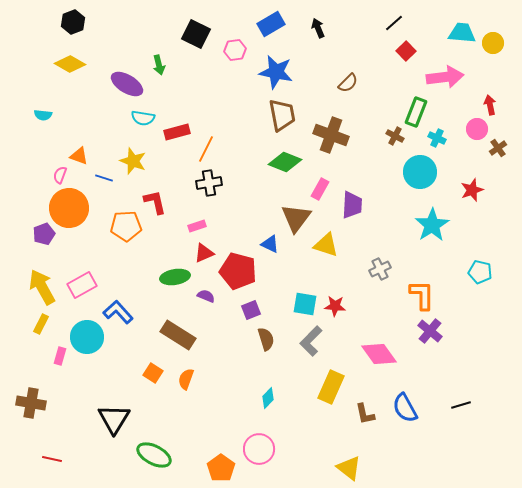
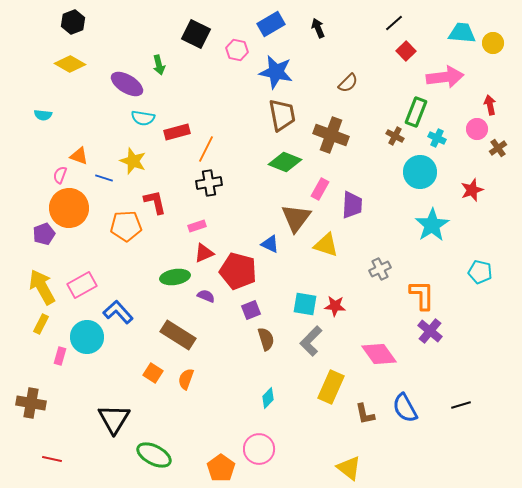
pink hexagon at (235, 50): moved 2 px right; rotated 20 degrees clockwise
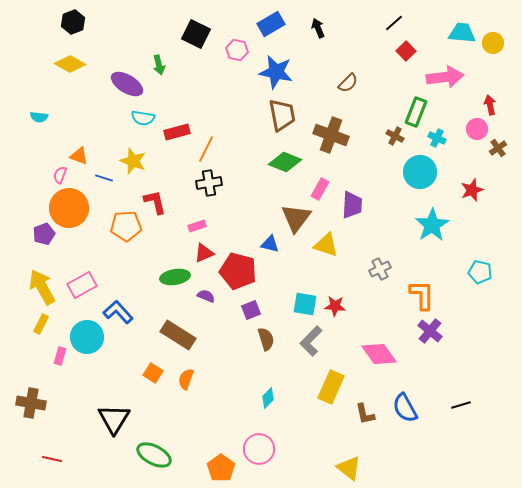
cyan semicircle at (43, 115): moved 4 px left, 2 px down
blue triangle at (270, 244): rotated 12 degrees counterclockwise
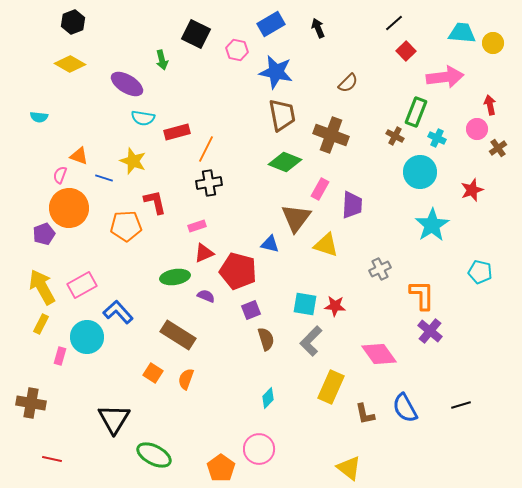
green arrow at (159, 65): moved 3 px right, 5 px up
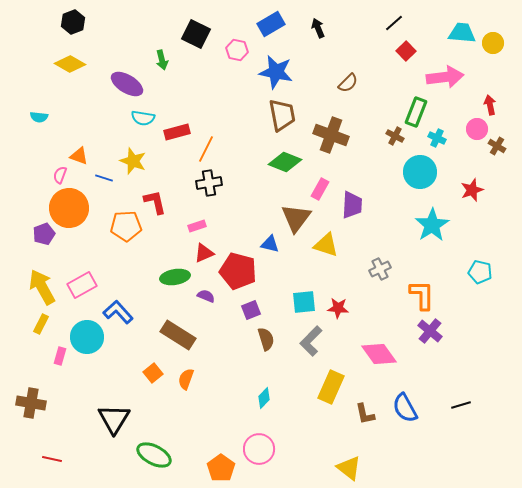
brown cross at (498, 148): moved 1 px left, 2 px up; rotated 24 degrees counterclockwise
cyan square at (305, 304): moved 1 px left, 2 px up; rotated 15 degrees counterclockwise
red star at (335, 306): moved 3 px right, 2 px down
orange square at (153, 373): rotated 18 degrees clockwise
cyan diamond at (268, 398): moved 4 px left
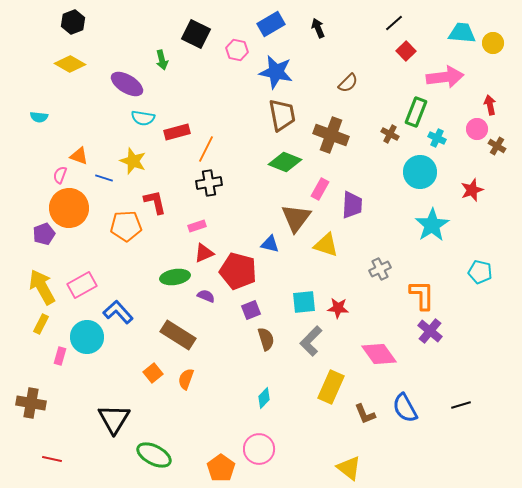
brown cross at (395, 136): moved 5 px left, 2 px up
brown L-shape at (365, 414): rotated 10 degrees counterclockwise
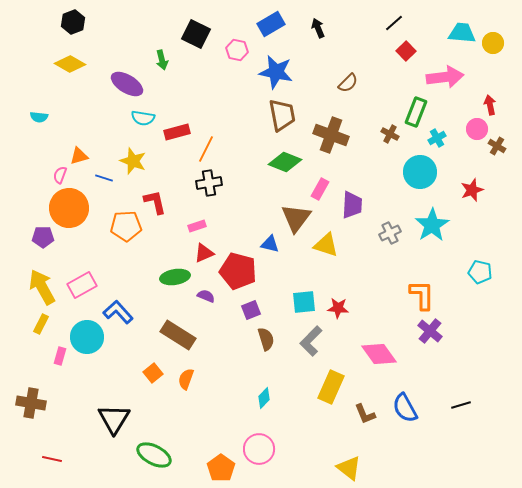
cyan cross at (437, 138): rotated 36 degrees clockwise
orange triangle at (79, 156): rotated 36 degrees counterclockwise
purple pentagon at (44, 234): moved 1 px left, 3 px down; rotated 20 degrees clockwise
gray cross at (380, 269): moved 10 px right, 36 px up
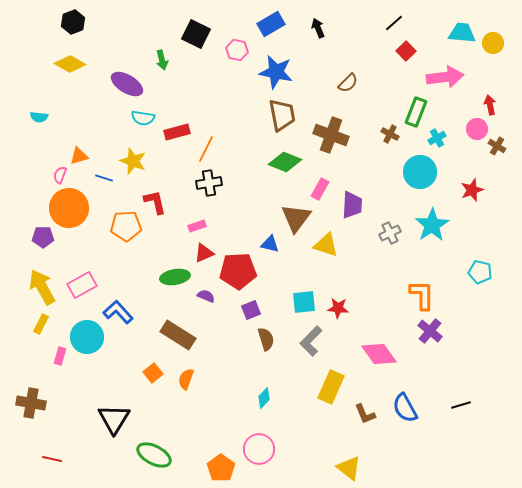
red pentagon at (238, 271): rotated 18 degrees counterclockwise
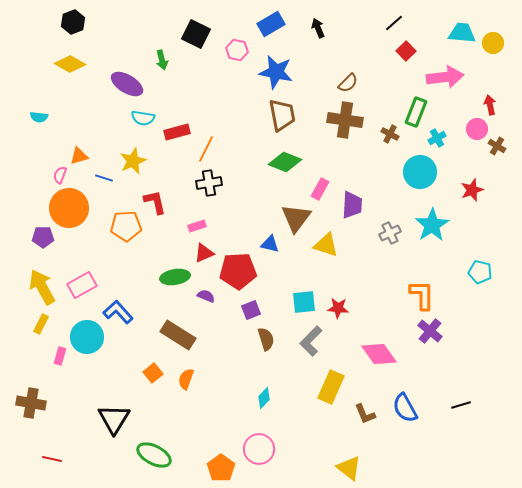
brown cross at (331, 135): moved 14 px right, 15 px up; rotated 12 degrees counterclockwise
yellow star at (133, 161): rotated 28 degrees clockwise
